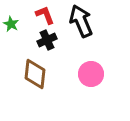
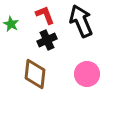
pink circle: moved 4 px left
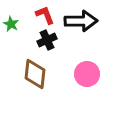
black arrow: rotated 112 degrees clockwise
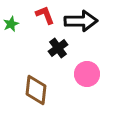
green star: rotated 21 degrees clockwise
black cross: moved 11 px right, 8 px down; rotated 12 degrees counterclockwise
brown diamond: moved 1 px right, 16 px down
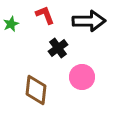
black arrow: moved 8 px right
pink circle: moved 5 px left, 3 px down
